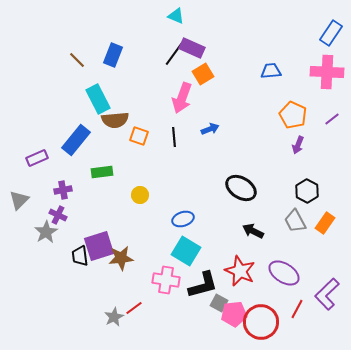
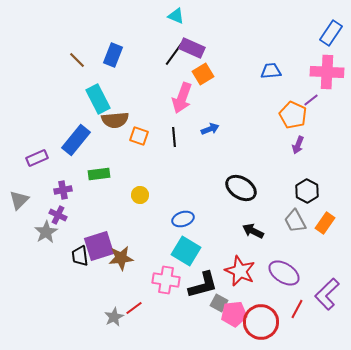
purple line at (332, 119): moved 21 px left, 19 px up
green rectangle at (102, 172): moved 3 px left, 2 px down
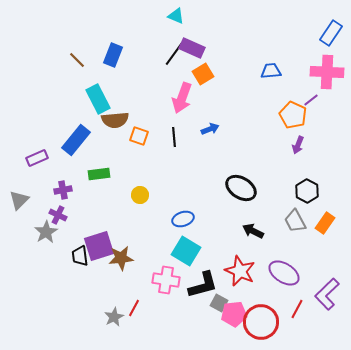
red line at (134, 308): rotated 24 degrees counterclockwise
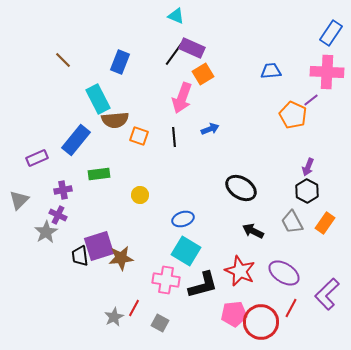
blue rectangle at (113, 55): moved 7 px right, 7 px down
brown line at (77, 60): moved 14 px left
purple arrow at (298, 145): moved 10 px right, 22 px down
gray trapezoid at (295, 221): moved 3 px left, 1 px down
gray square at (219, 303): moved 59 px left, 20 px down
red line at (297, 309): moved 6 px left, 1 px up
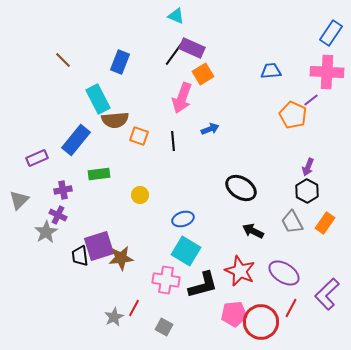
black line at (174, 137): moved 1 px left, 4 px down
gray square at (160, 323): moved 4 px right, 4 px down
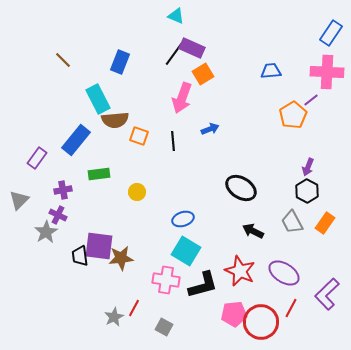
orange pentagon at (293, 115): rotated 16 degrees clockwise
purple rectangle at (37, 158): rotated 30 degrees counterclockwise
yellow circle at (140, 195): moved 3 px left, 3 px up
purple square at (99, 246): rotated 24 degrees clockwise
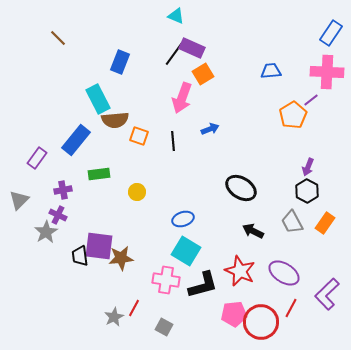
brown line at (63, 60): moved 5 px left, 22 px up
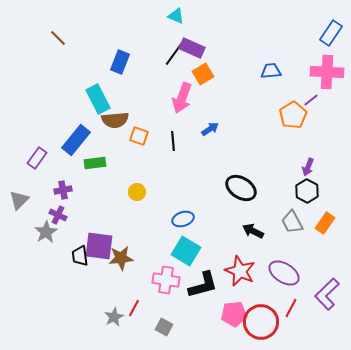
blue arrow at (210, 129): rotated 12 degrees counterclockwise
green rectangle at (99, 174): moved 4 px left, 11 px up
